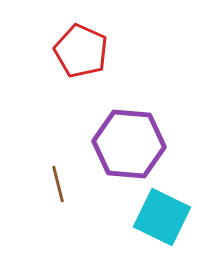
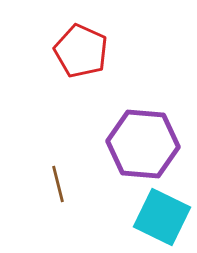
purple hexagon: moved 14 px right
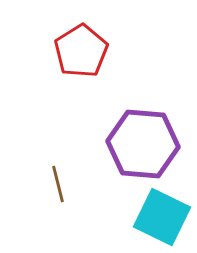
red pentagon: rotated 16 degrees clockwise
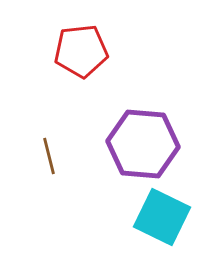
red pentagon: rotated 26 degrees clockwise
brown line: moved 9 px left, 28 px up
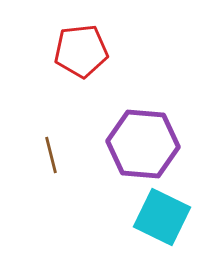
brown line: moved 2 px right, 1 px up
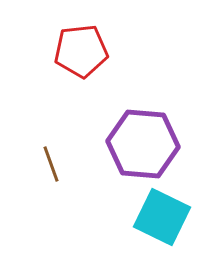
brown line: moved 9 px down; rotated 6 degrees counterclockwise
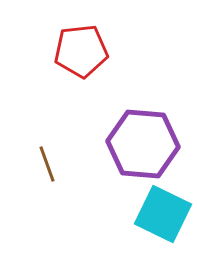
brown line: moved 4 px left
cyan square: moved 1 px right, 3 px up
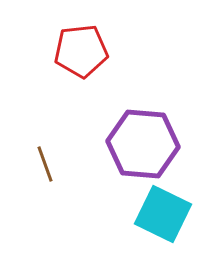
brown line: moved 2 px left
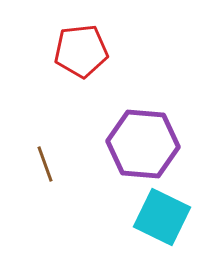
cyan square: moved 1 px left, 3 px down
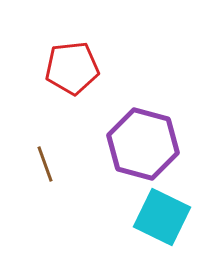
red pentagon: moved 9 px left, 17 px down
purple hexagon: rotated 10 degrees clockwise
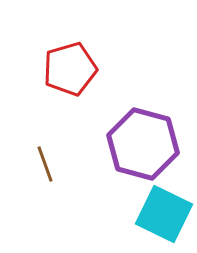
red pentagon: moved 2 px left, 1 px down; rotated 10 degrees counterclockwise
cyan square: moved 2 px right, 3 px up
